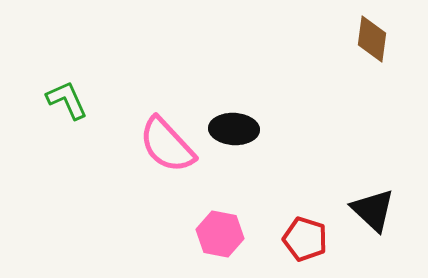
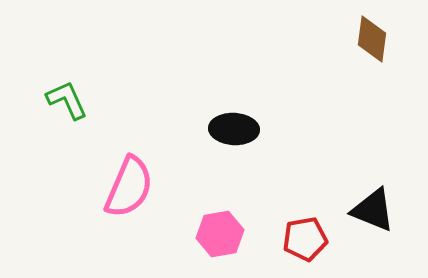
pink semicircle: moved 38 px left, 42 px down; rotated 114 degrees counterclockwise
black triangle: rotated 21 degrees counterclockwise
pink hexagon: rotated 21 degrees counterclockwise
red pentagon: rotated 27 degrees counterclockwise
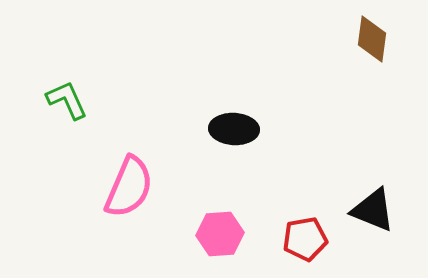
pink hexagon: rotated 6 degrees clockwise
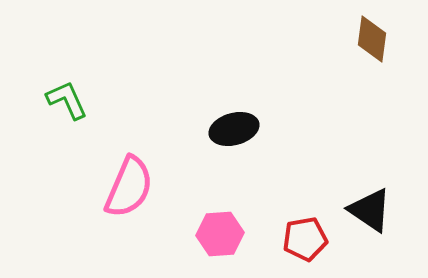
black ellipse: rotated 18 degrees counterclockwise
black triangle: moved 3 px left; rotated 12 degrees clockwise
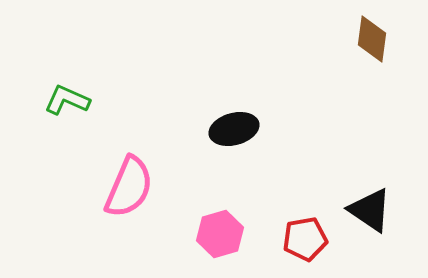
green L-shape: rotated 42 degrees counterclockwise
pink hexagon: rotated 12 degrees counterclockwise
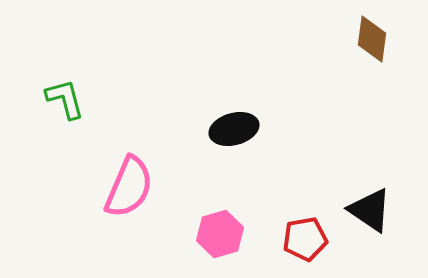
green L-shape: moved 2 px left, 1 px up; rotated 51 degrees clockwise
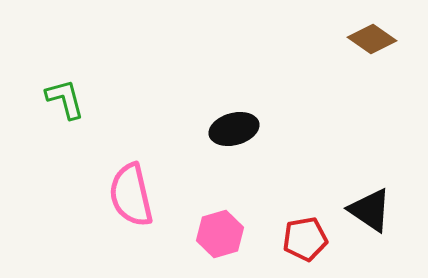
brown diamond: rotated 63 degrees counterclockwise
pink semicircle: moved 2 px right, 8 px down; rotated 144 degrees clockwise
